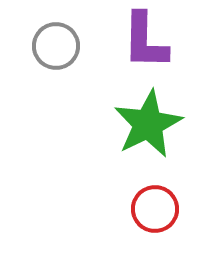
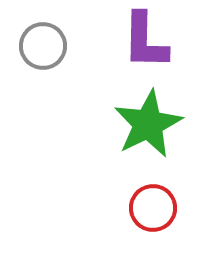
gray circle: moved 13 px left
red circle: moved 2 px left, 1 px up
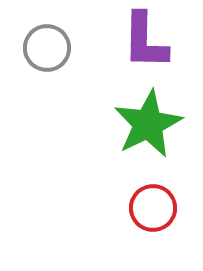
gray circle: moved 4 px right, 2 px down
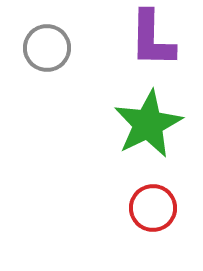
purple L-shape: moved 7 px right, 2 px up
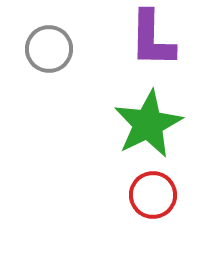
gray circle: moved 2 px right, 1 px down
red circle: moved 13 px up
